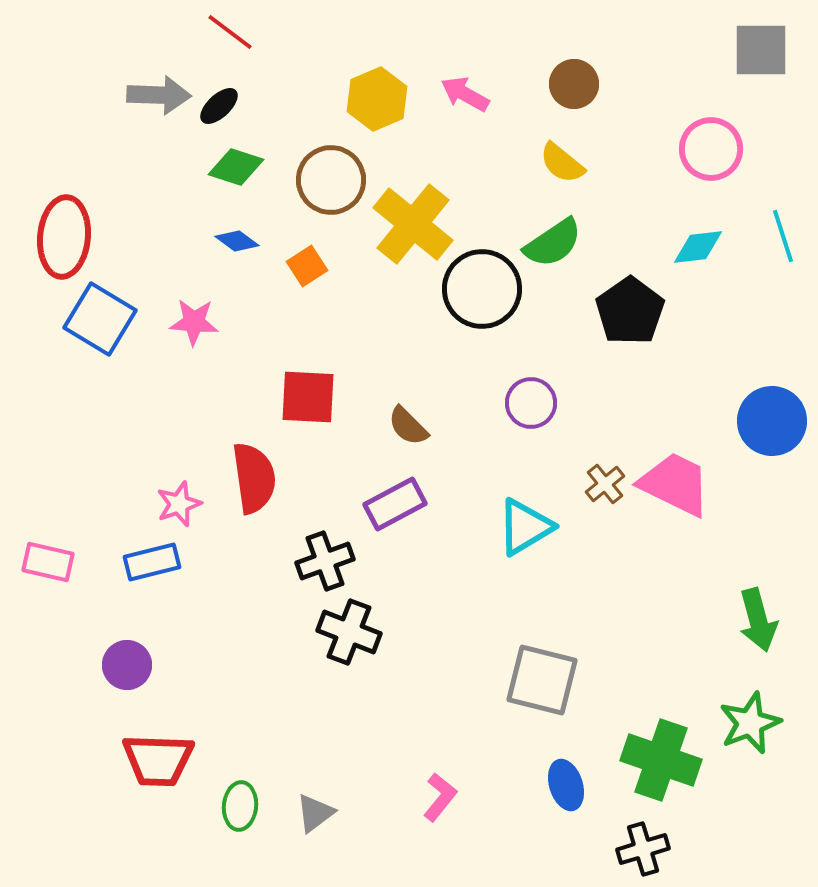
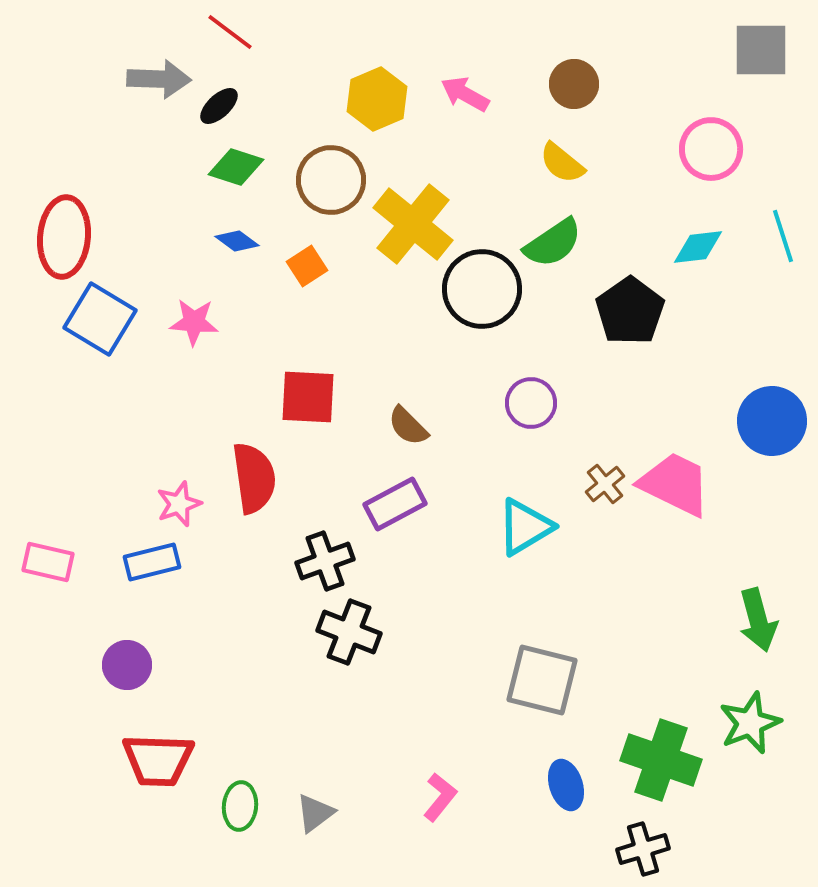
gray arrow at (159, 95): moved 16 px up
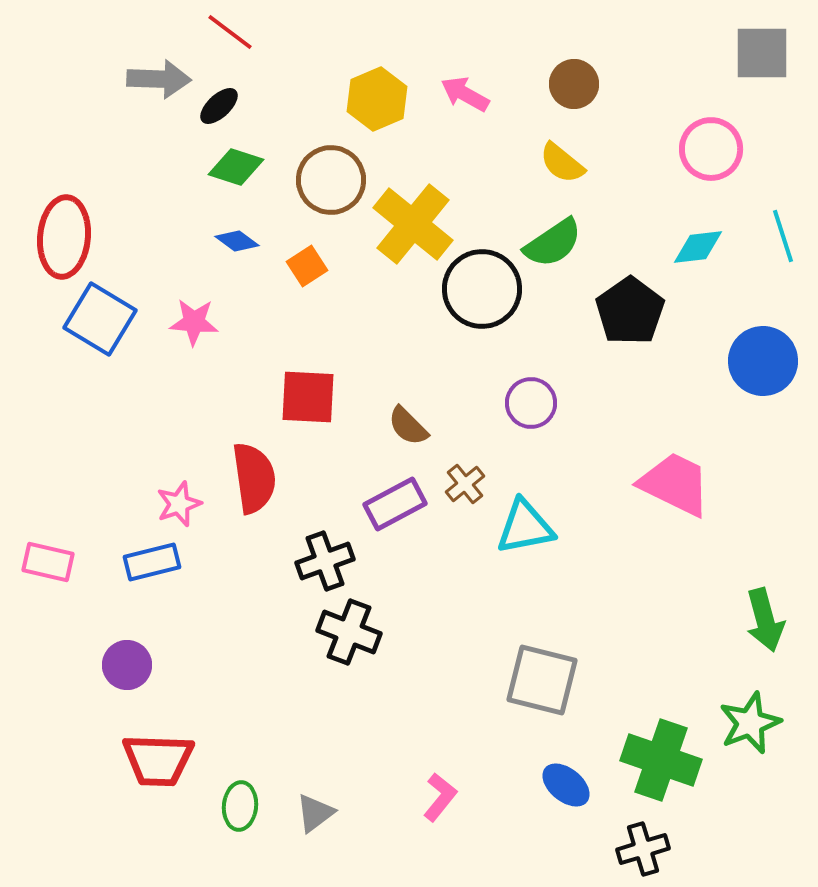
gray square at (761, 50): moved 1 px right, 3 px down
blue circle at (772, 421): moved 9 px left, 60 px up
brown cross at (605, 484): moved 140 px left
cyan triangle at (525, 527): rotated 20 degrees clockwise
green arrow at (758, 620): moved 7 px right
blue ellipse at (566, 785): rotated 33 degrees counterclockwise
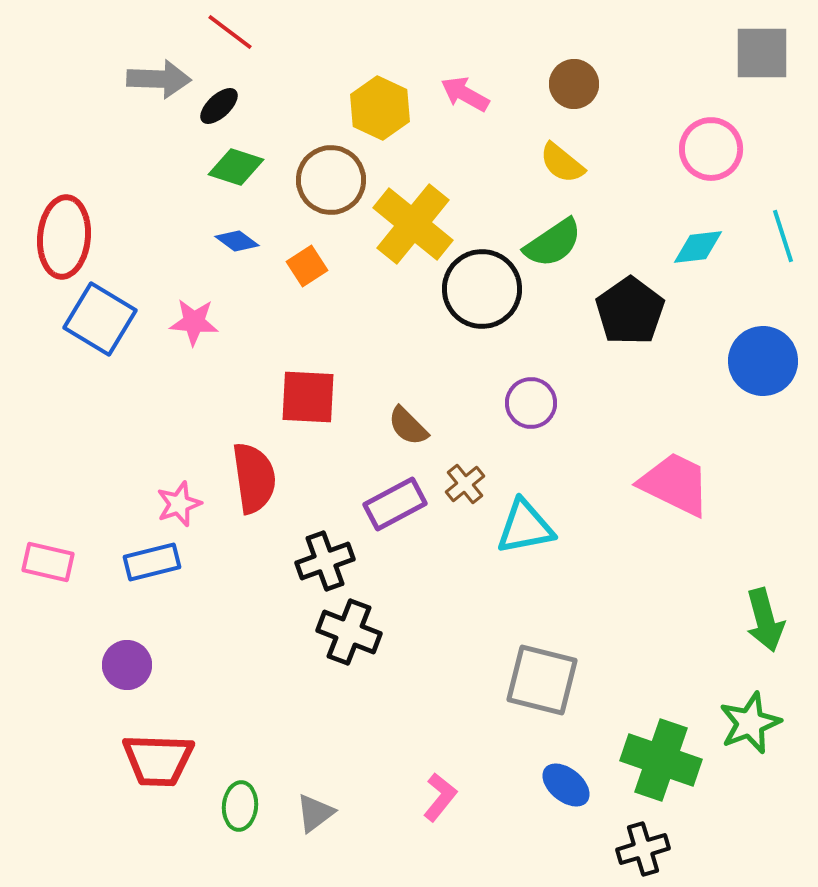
yellow hexagon at (377, 99): moved 3 px right, 9 px down; rotated 12 degrees counterclockwise
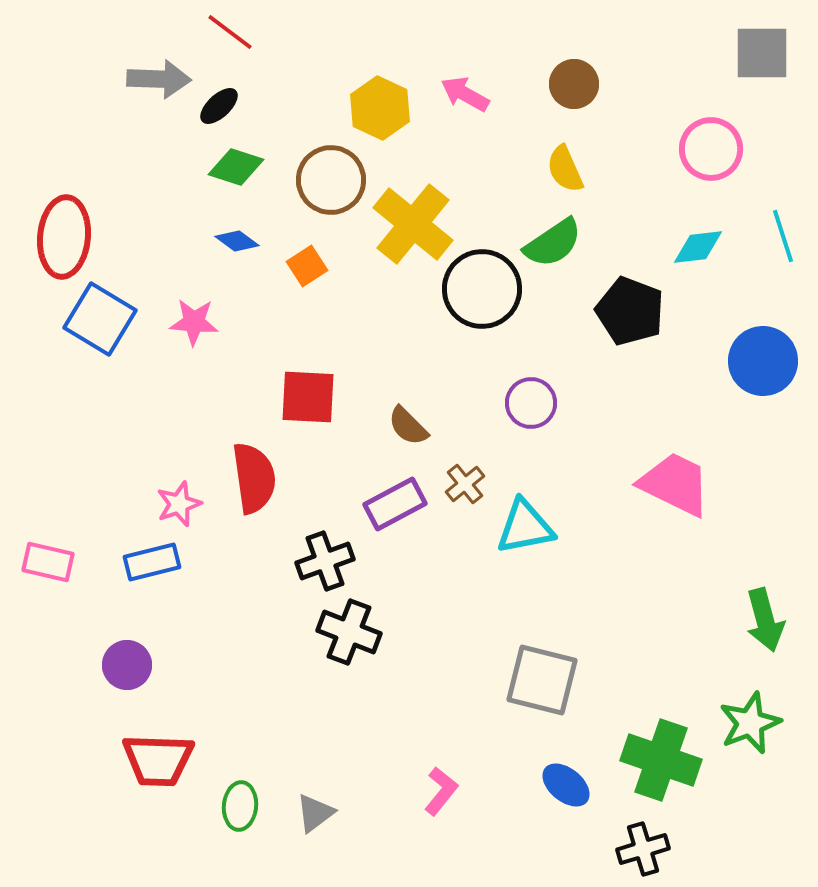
yellow semicircle at (562, 163): moved 3 px right, 6 px down; rotated 27 degrees clockwise
black pentagon at (630, 311): rotated 16 degrees counterclockwise
pink L-shape at (440, 797): moved 1 px right, 6 px up
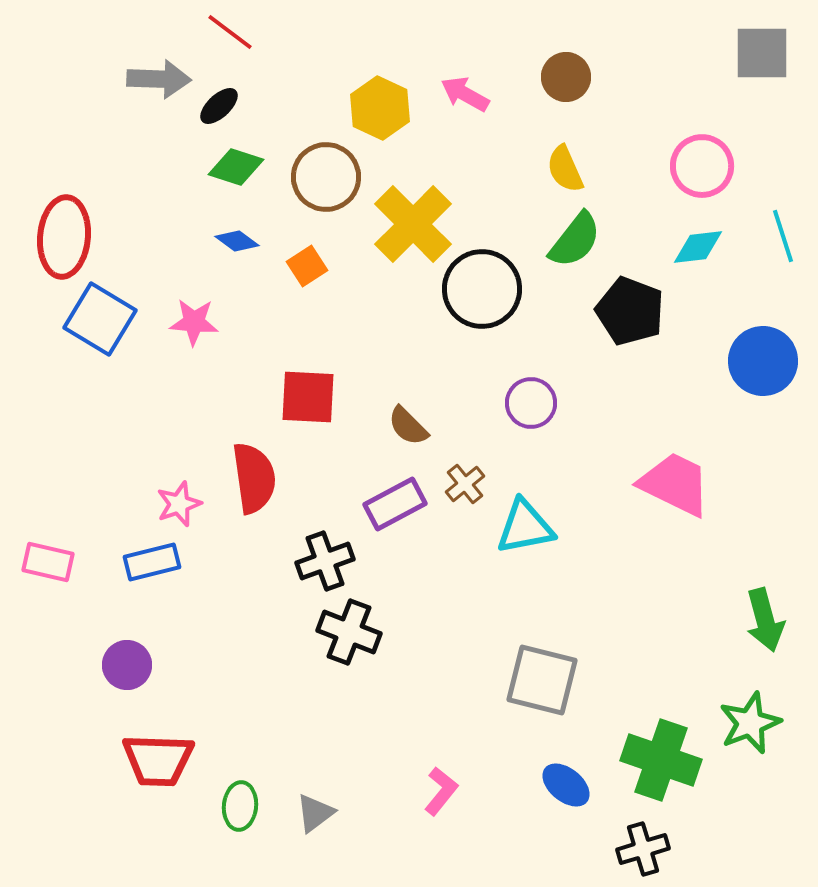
brown circle at (574, 84): moved 8 px left, 7 px up
pink circle at (711, 149): moved 9 px left, 17 px down
brown circle at (331, 180): moved 5 px left, 3 px up
yellow cross at (413, 224): rotated 6 degrees clockwise
green semicircle at (553, 243): moved 22 px right, 3 px up; rotated 18 degrees counterclockwise
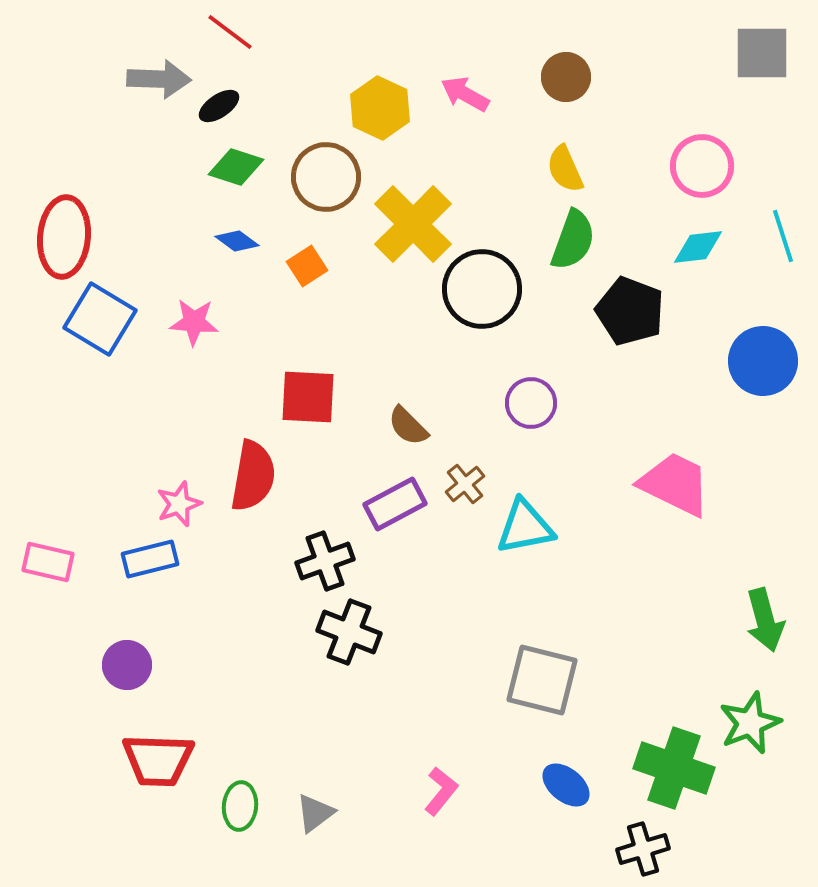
black ellipse at (219, 106): rotated 9 degrees clockwise
green semicircle at (575, 240): moved 2 px left; rotated 18 degrees counterclockwise
red semicircle at (254, 478): moved 1 px left, 2 px up; rotated 18 degrees clockwise
blue rectangle at (152, 562): moved 2 px left, 3 px up
green cross at (661, 760): moved 13 px right, 8 px down
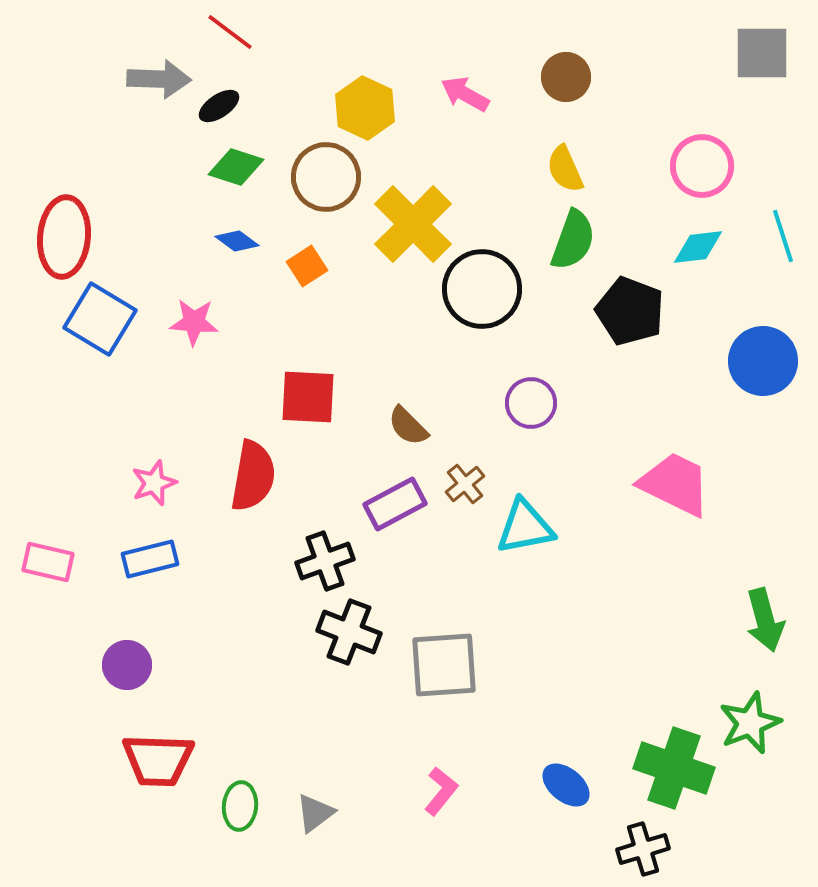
yellow hexagon at (380, 108): moved 15 px left
pink star at (179, 504): moved 25 px left, 21 px up
gray square at (542, 680): moved 98 px left, 15 px up; rotated 18 degrees counterclockwise
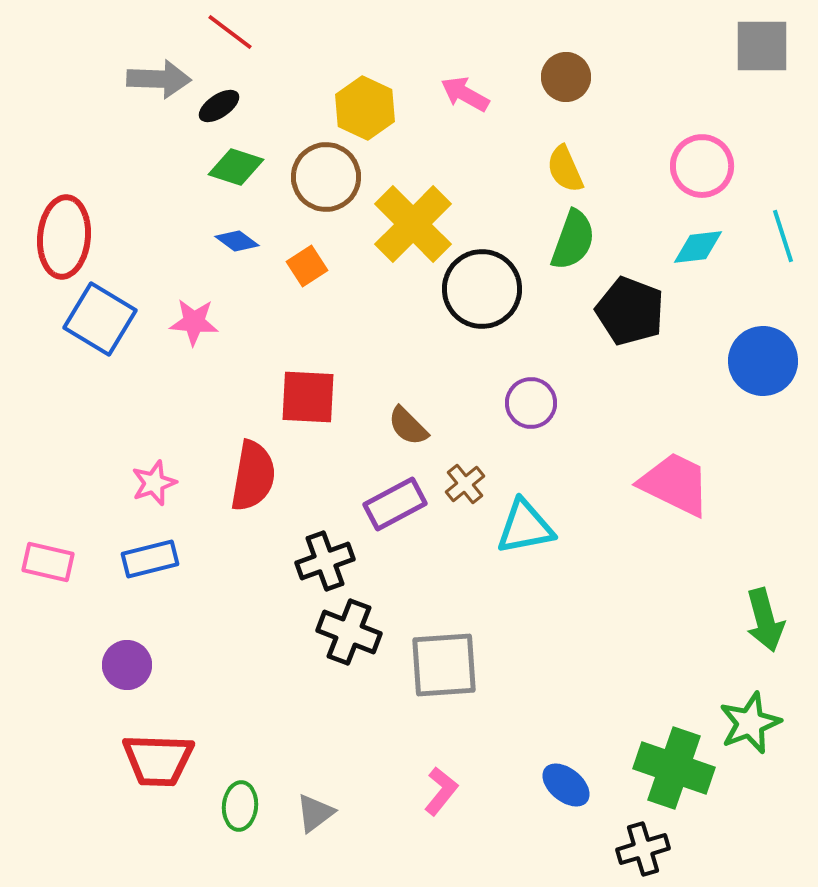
gray square at (762, 53): moved 7 px up
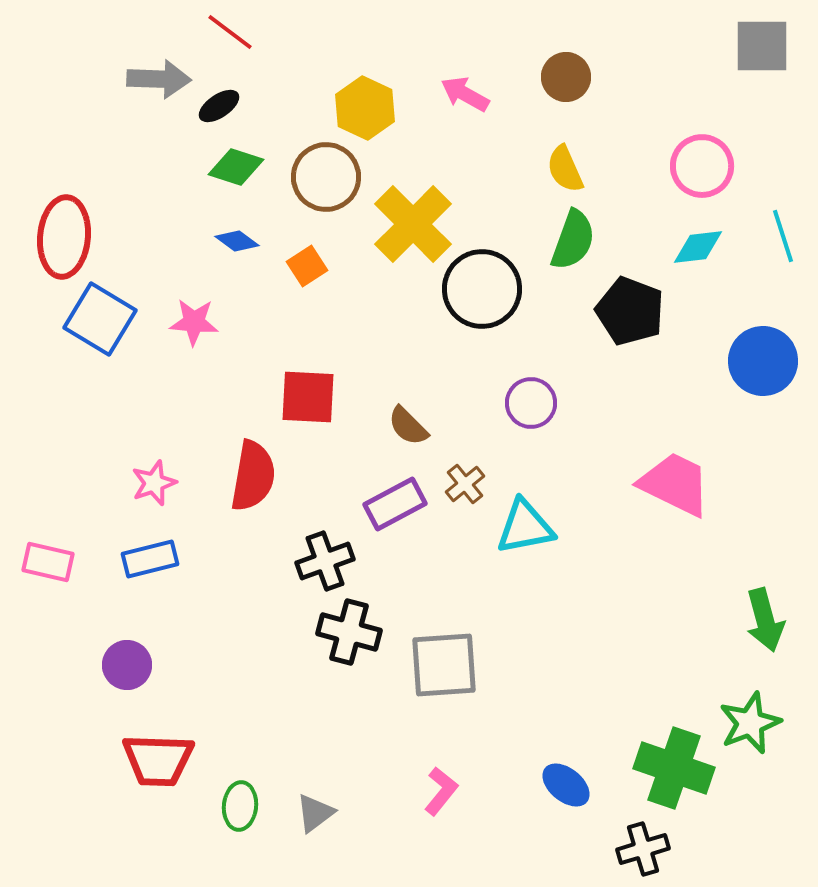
black cross at (349, 632): rotated 6 degrees counterclockwise
